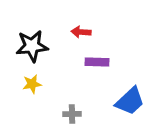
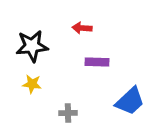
red arrow: moved 1 px right, 4 px up
yellow star: rotated 18 degrees clockwise
gray cross: moved 4 px left, 1 px up
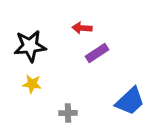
black star: moved 2 px left
purple rectangle: moved 9 px up; rotated 35 degrees counterclockwise
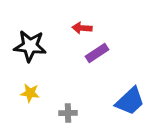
black star: rotated 12 degrees clockwise
yellow star: moved 2 px left, 9 px down
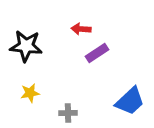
red arrow: moved 1 px left, 1 px down
black star: moved 4 px left
yellow star: rotated 18 degrees counterclockwise
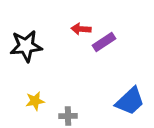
black star: rotated 12 degrees counterclockwise
purple rectangle: moved 7 px right, 11 px up
yellow star: moved 5 px right, 8 px down
gray cross: moved 3 px down
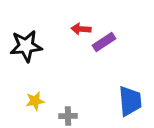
blue trapezoid: rotated 52 degrees counterclockwise
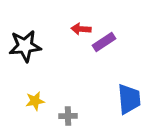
black star: moved 1 px left
blue trapezoid: moved 1 px left, 2 px up
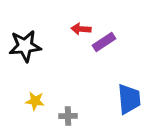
yellow star: rotated 18 degrees clockwise
